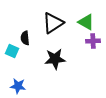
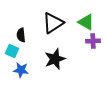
black semicircle: moved 4 px left, 3 px up
black star: rotated 15 degrees counterclockwise
blue star: moved 3 px right, 16 px up
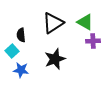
green triangle: moved 1 px left
cyan square: rotated 24 degrees clockwise
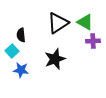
black triangle: moved 5 px right
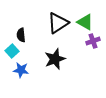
purple cross: rotated 16 degrees counterclockwise
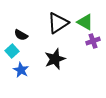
black semicircle: rotated 56 degrees counterclockwise
blue star: rotated 21 degrees clockwise
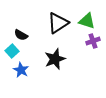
green triangle: moved 2 px right, 1 px up; rotated 12 degrees counterclockwise
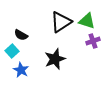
black triangle: moved 3 px right, 1 px up
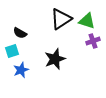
black triangle: moved 3 px up
black semicircle: moved 1 px left, 2 px up
cyan square: rotated 24 degrees clockwise
blue star: rotated 21 degrees clockwise
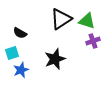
cyan square: moved 2 px down
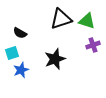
black triangle: rotated 15 degrees clockwise
purple cross: moved 4 px down
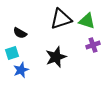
black star: moved 1 px right, 2 px up
